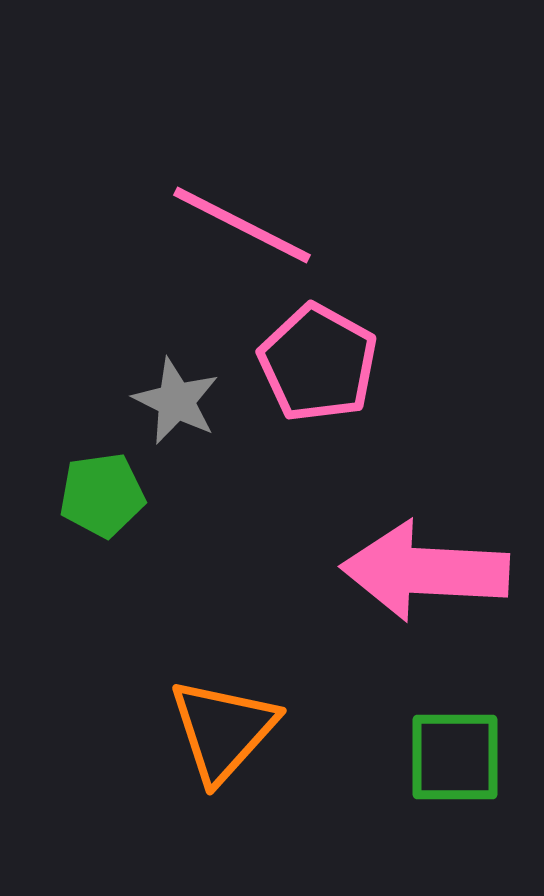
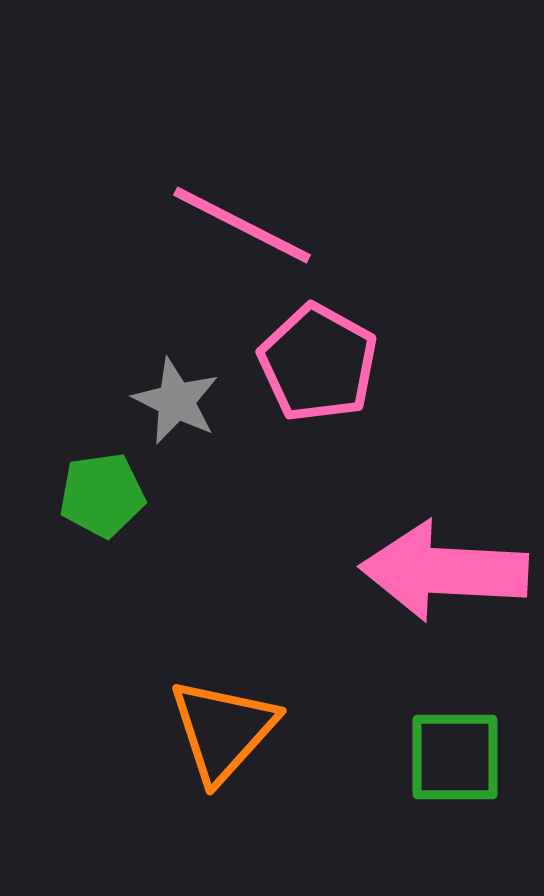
pink arrow: moved 19 px right
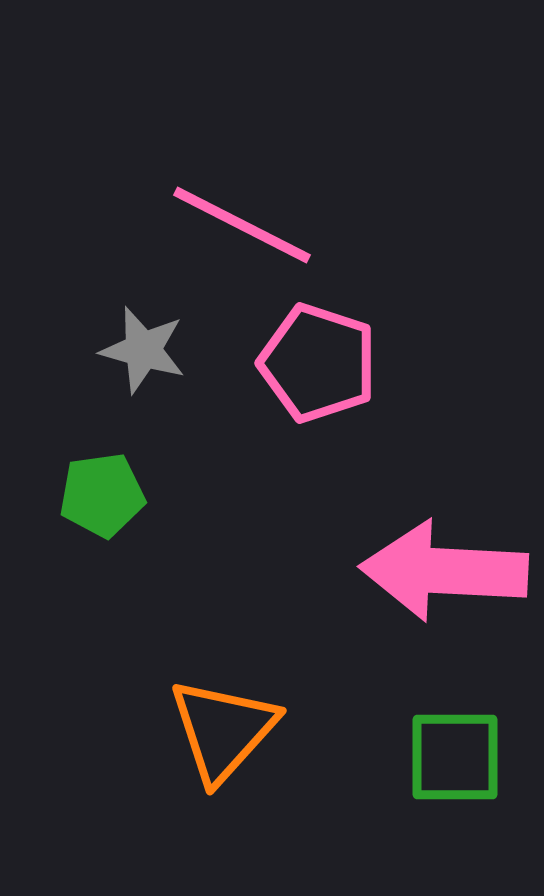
pink pentagon: rotated 11 degrees counterclockwise
gray star: moved 33 px left, 51 px up; rotated 10 degrees counterclockwise
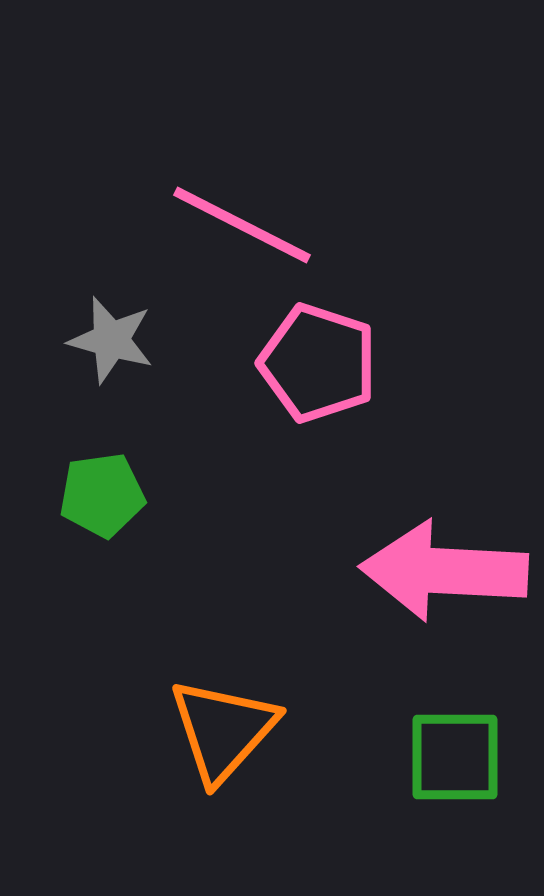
gray star: moved 32 px left, 10 px up
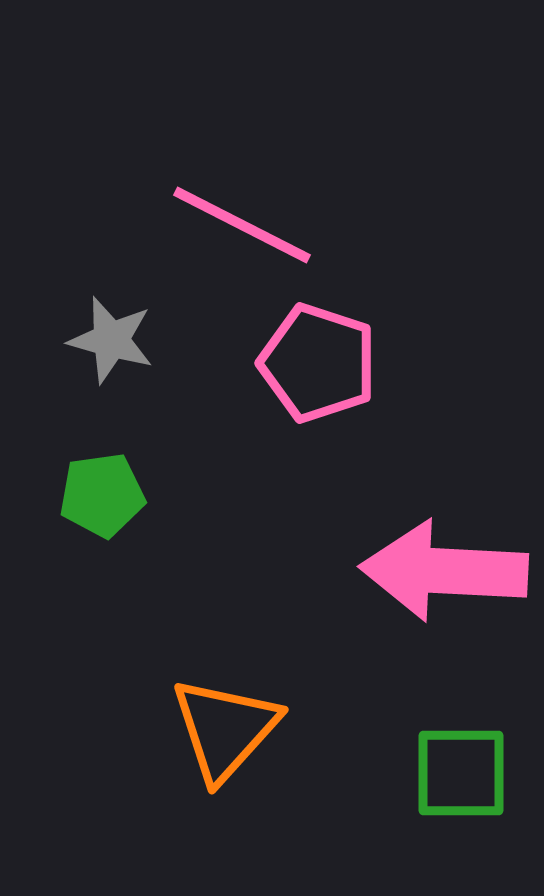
orange triangle: moved 2 px right, 1 px up
green square: moved 6 px right, 16 px down
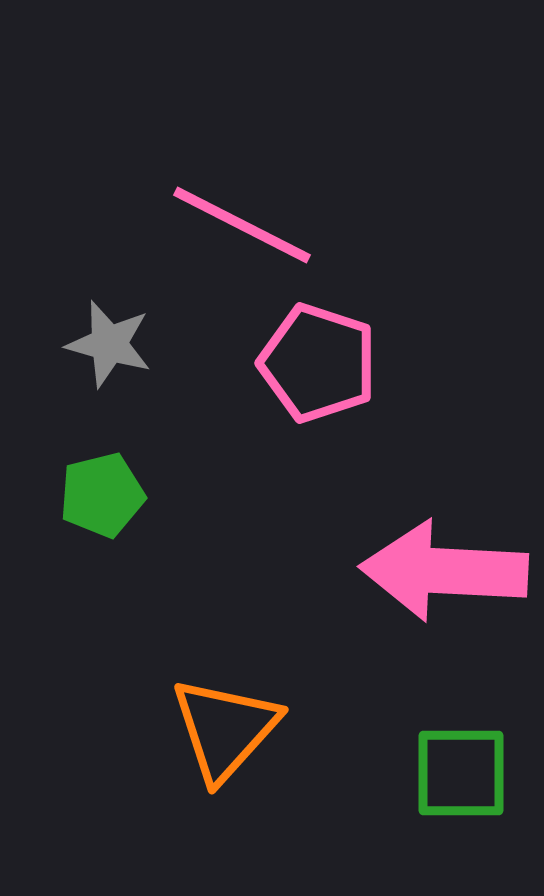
gray star: moved 2 px left, 4 px down
green pentagon: rotated 6 degrees counterclockwise
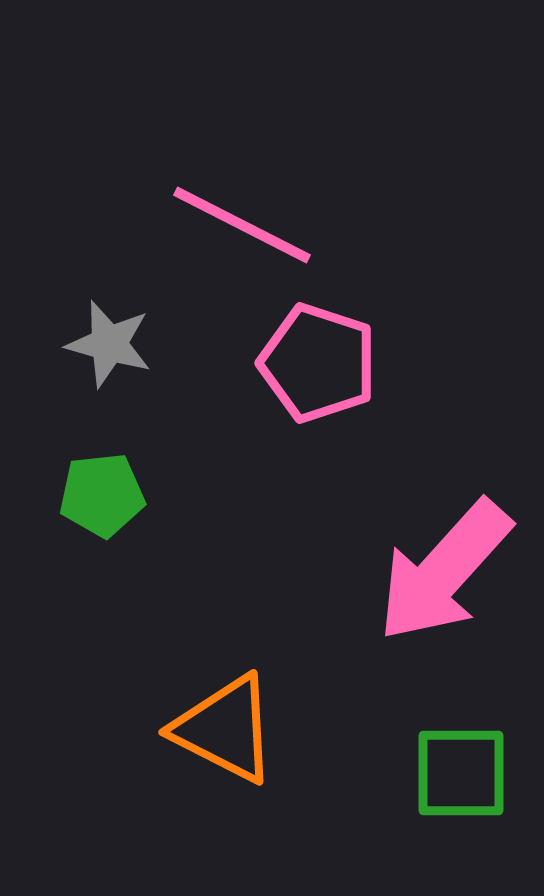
green pentagon: rotated 8 degrees clockwise
pink arrow: rotated 51 degrees counterclockwise
orange triangle: rotated 45 degrees counterclockwise
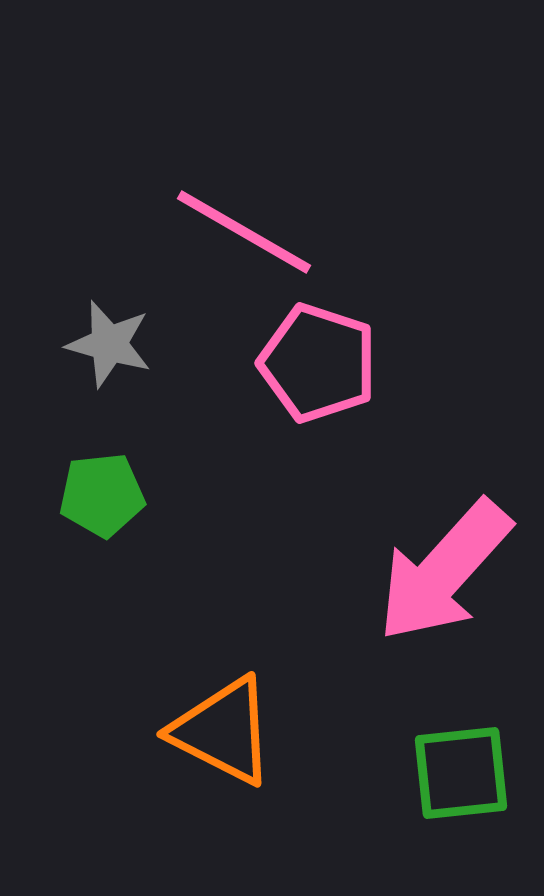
pink line: moved 2 px right, 7 px down; rotated 3 degrees clockwise
orange triangle: moved 2 px left, 2 px down
green square: rotated 6 degrees counterclockwise
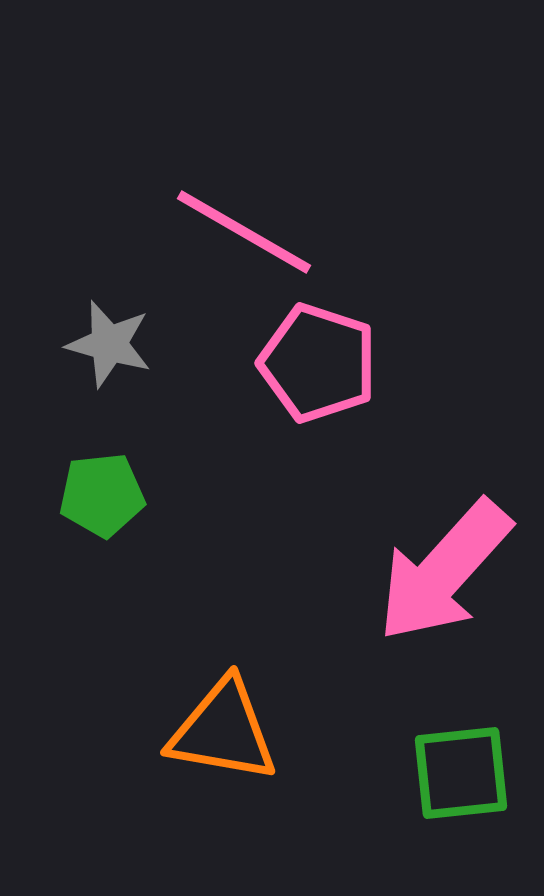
orange triangle: rotated 17 degrees counterclockwise
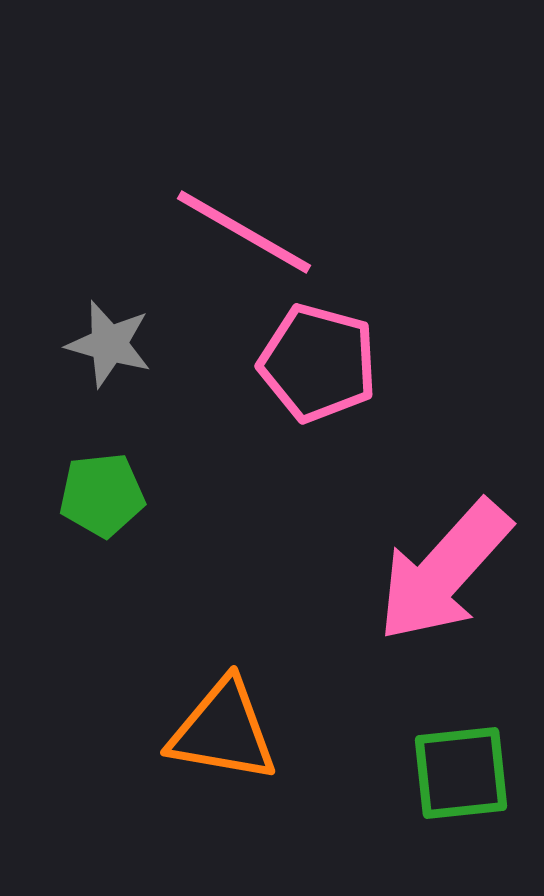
pink pentagon: rotated 3 degrees counterclockwise
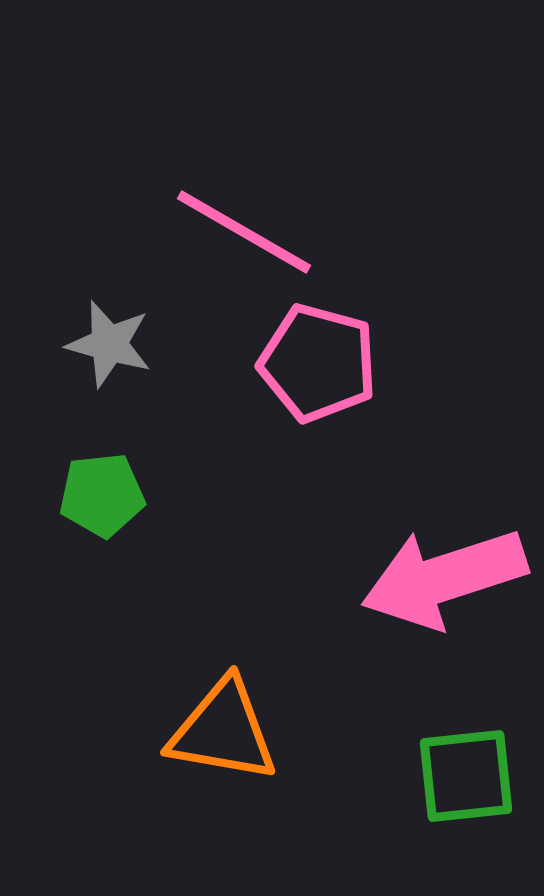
pink arrow: moved 7 px down; rotated 30 degrees clockwise
green square: moved 5 px right, 3 px down
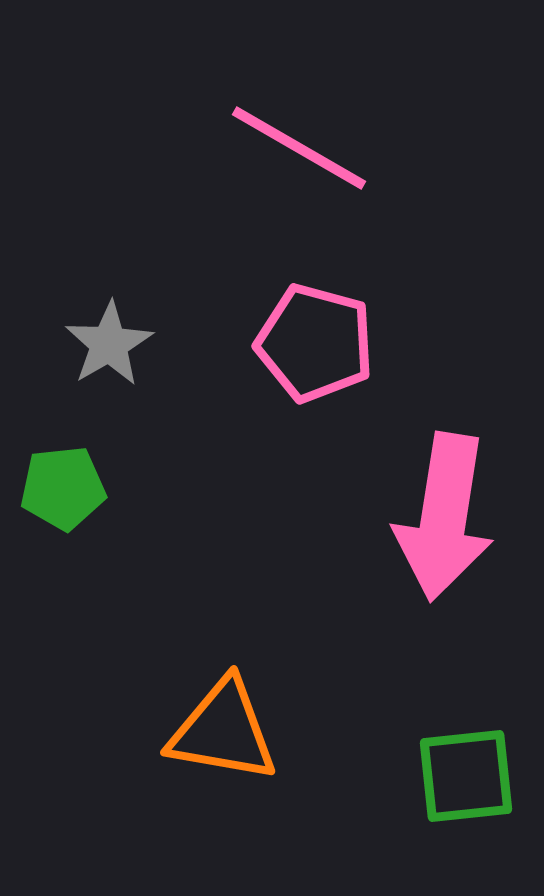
pink line: moved 55 px right, 84 px up
gray star: rotated 26 degrees clockwise
pink pentagon: moved 3 px left, 20 px up
green pentagon: moved 39 px left, 7 px up
pink arrow: moved 61 px up; rotated 63 degrees counterclockwise
